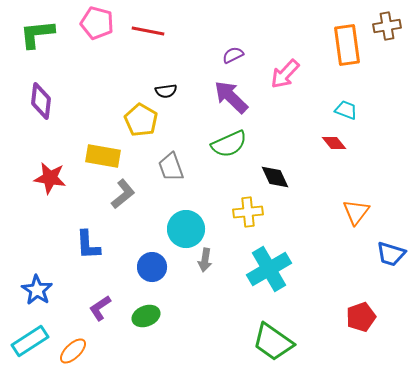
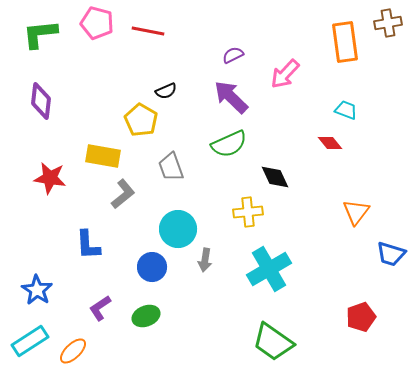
brown cross: moved 1 px right, 3 px up
green L-shape: moved 3 px right
orange rectangle: moved 2 px left, 3 px up
black semicircle: rotated 15 degrees counterclockwise
red diamond: moved 4 px left
cyan circle: moved 8 px left
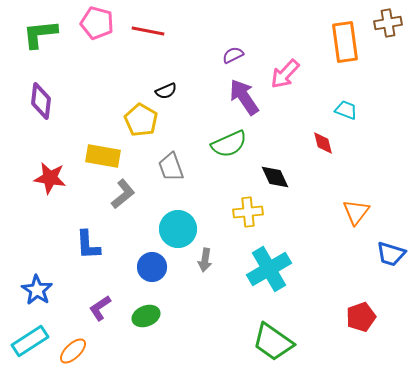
purple arrow: moved 13 px right; rotated 12 degrees clockwise
red diamond: moved 7 px left; rotated 25 degrees clockwise
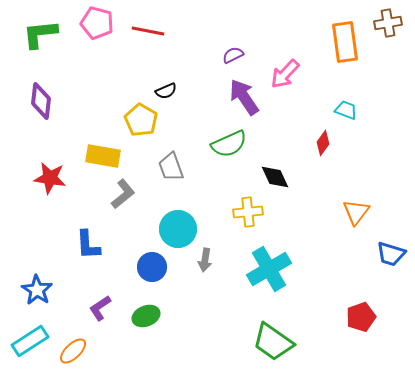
red diamond: rotated 50 degrees clockwise
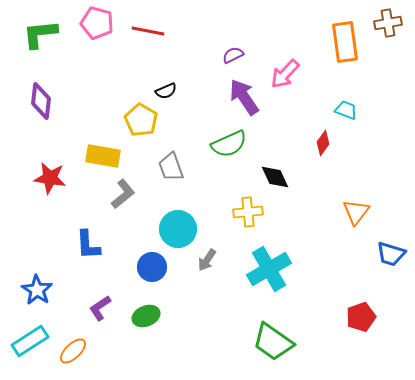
gray arrow: moved 2 px right; rotated 25 degrees clockwise
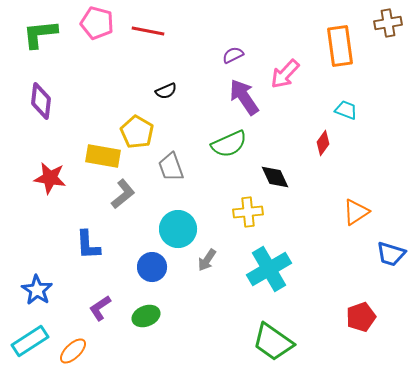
orange rectangle: moved 5 px left, 4 px down
yellow pentagon: moved 4 px left, 12 px down
orange triangle: rotated 20 degrees clockwise
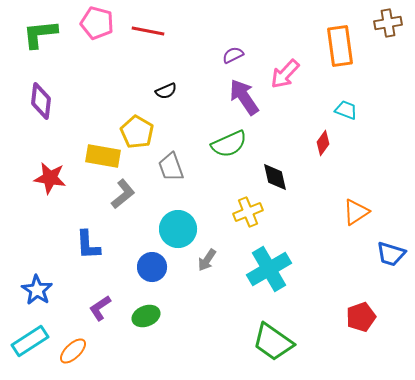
black diamond: rotated 12 degrees clockwise
yellow cross: rotated 16 degrees counterclockwise
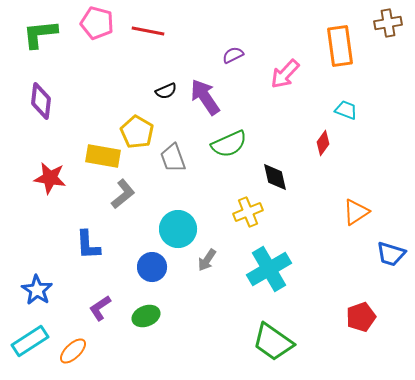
purple arrow: moved 39 px left
gray trapezoid: moved 2 px right, 9 px up
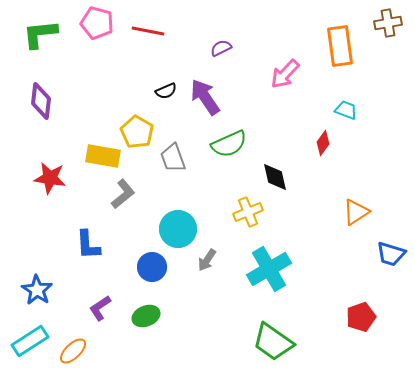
purple semicircle: moved 12 px left, 7 px up
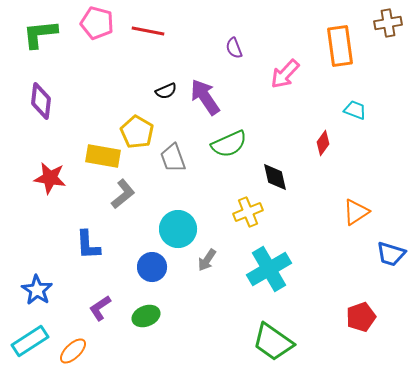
purple semicircle: moved 13 px right; rotated 85 degrees counterclockwise
cyan trapezoid: moved 9 px right
